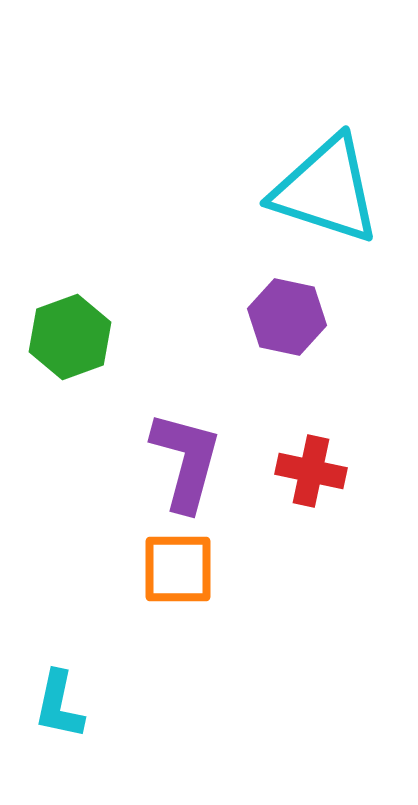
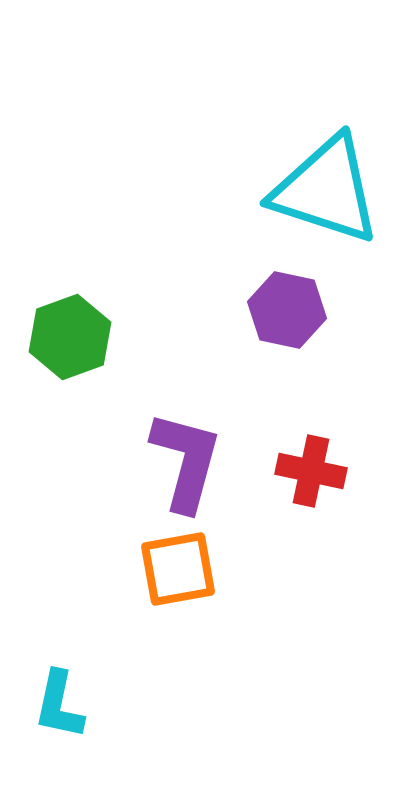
purple hexagon: moved 7 px up
orange square: rotated 10 degrees counterclockwise
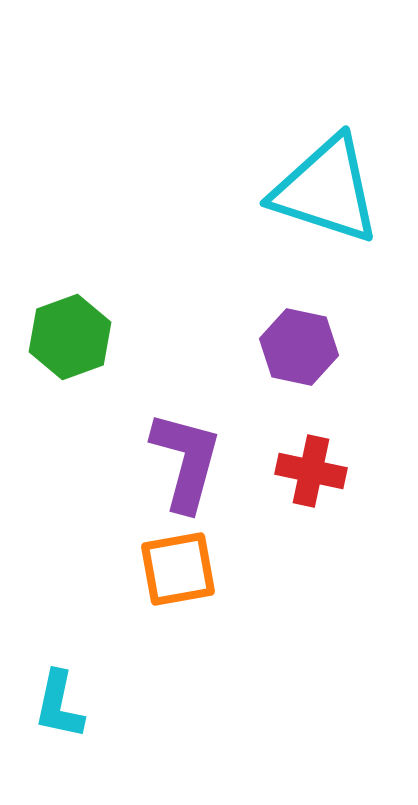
purple hexagon: moved 12 px right, 37 px down
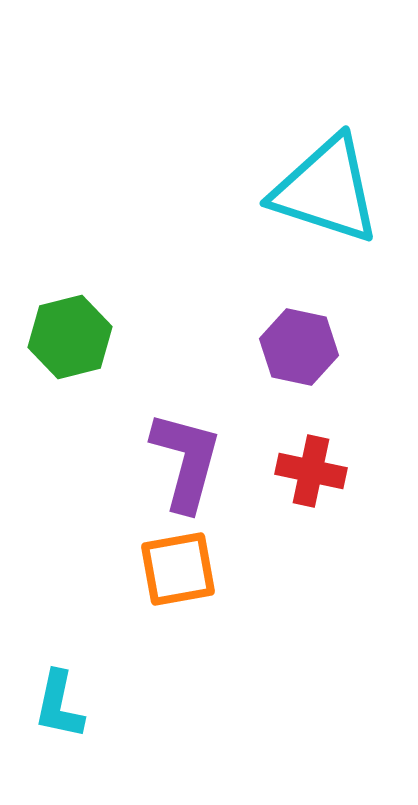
green hexagon: rotated 6 degrees clockwise
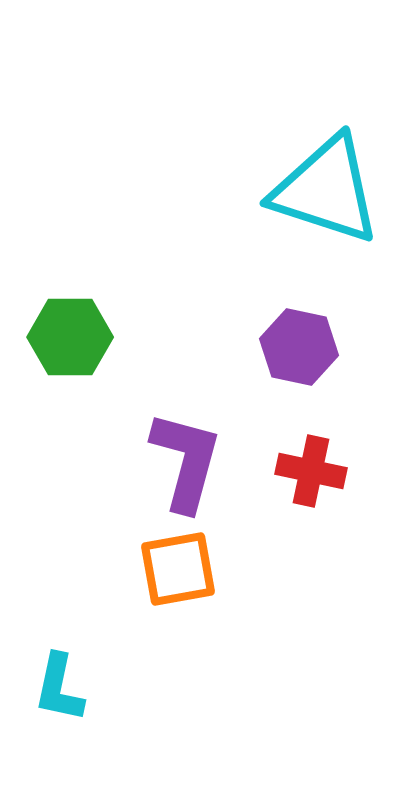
green hexagon: rotated 14 degrees clockwise
cyan L-shape: moved 17 px up
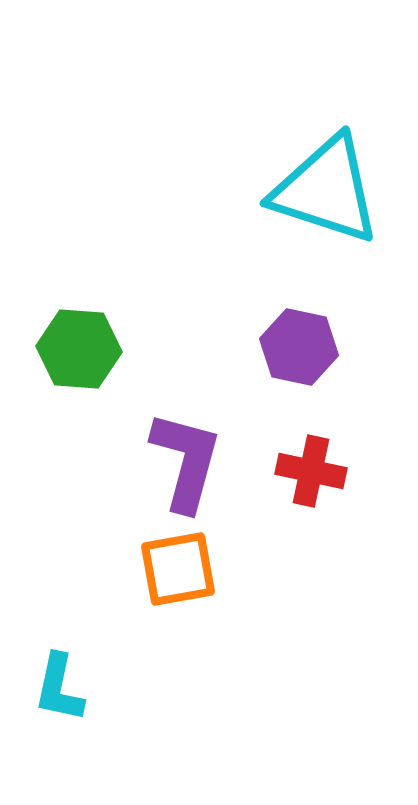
green hexagon: moved 9 px right, 12 px down; rotated 4 degrees clockwise
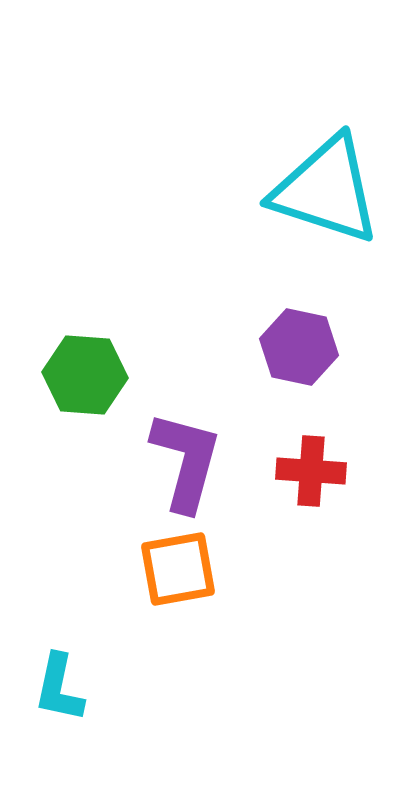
green hexagon: moved 6 px right, 26 px down
red cross: rotated 8 degrees counterclockwise
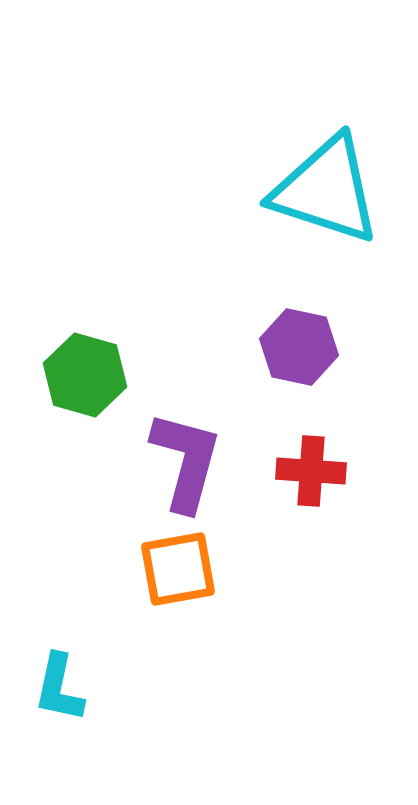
green hexagon: rotated 12 degrees clockwise
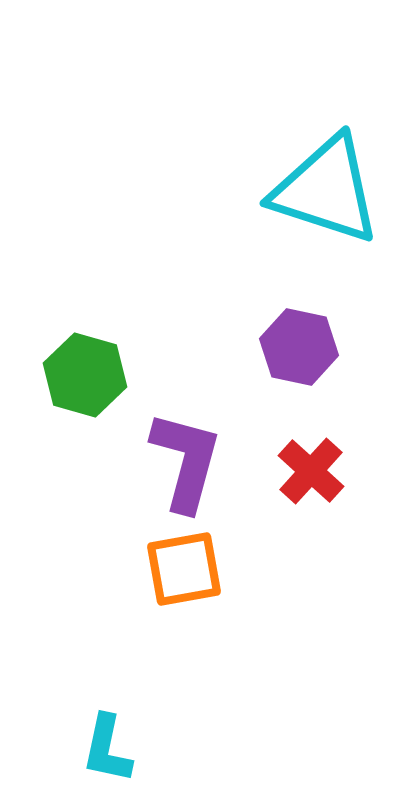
red cross: rotated 38 degrees clockwise
orange square: moved 6 px right
cyan L-shape: moved 48 px right, 61 px down
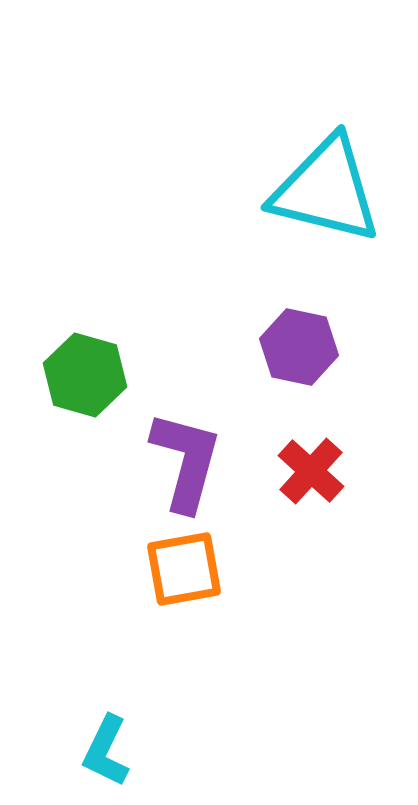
cyan triangle: rotated 4 degrees counterclockwise
cyan L-shape: moved 1 px left, 2 px down; rotated 14 degrees clockwise
